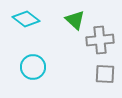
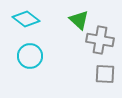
green triangle: moved 4 px right
gray cross: rotated 16 degrees clockwise
cyan circle: moved 3 px left, 11 px up
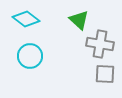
gray cross: moved 4 px down
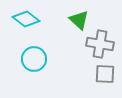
cyan circle: moved 4 px right, 3 px down
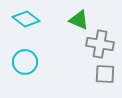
green triangle: rotated 20 degrees counterclockwise
cyan circle: moved 9 px left, 3 px down
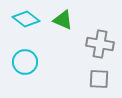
green triangle: moved 16 px left
gray square: moved 6 px left, 5 px down
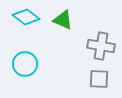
cyan diamond: moved 2 px up
gray cross: moved 1 px right, 2 px down
cyan circle: moved 2 px down
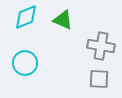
cyan diamond: rotated 60 degrees counterclockwise
cyan circle: moved 1 px up
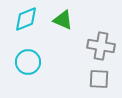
cyan diamond: moved 2 px down
cyan circle: moved 3 px right, 1 px up
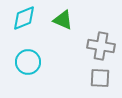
cyan diamond: moved 2 px left, 1 px up
gray square: moved 1 px right, 1 px up
